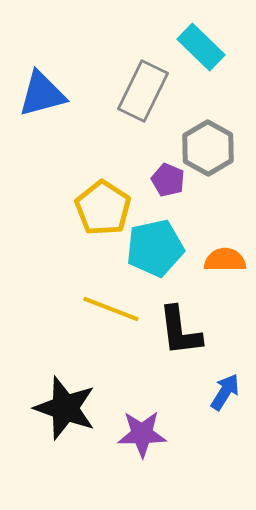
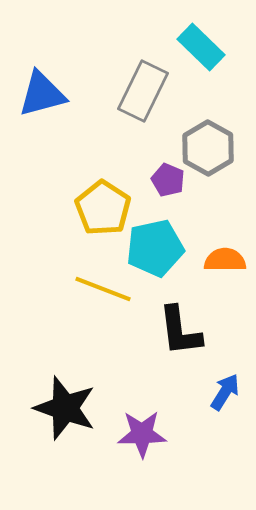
yellow line: moved 8 px left, 20 px up
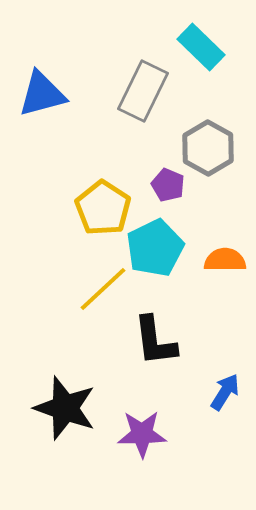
purple pentagon: moved 5 px down
cyan pentagon: rotated 14 degrees counterclockwise
yellow line: rotated 64 degrees counterclockwise
black L-shape: moved 25 px left, 10 px down
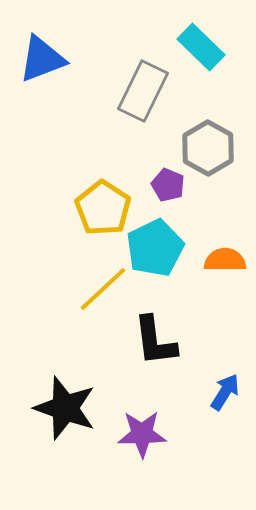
blue triangle: moved 35 px up; rotated 6 degrees counterclockwise
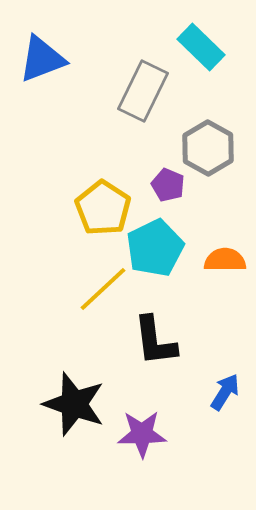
black star: moved 9 px right, 4 px up
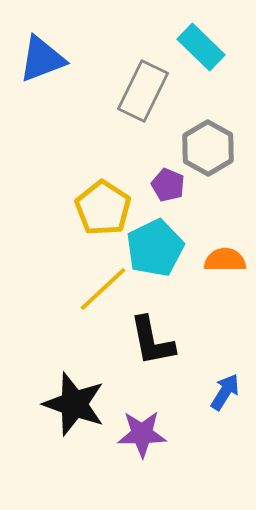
black L-shape: moved 3 px left; rotated 4 degrees counterclockwise
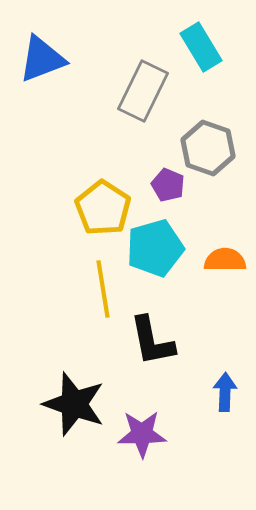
cyan rectangle: rotated 15 degrees clockwise
gray hexagon: rotated 10 degrees counterclockwise
cyan pentagon: rotated 10 degrees clockwise
yellow line: rotated 56 degrees counterclockwise
blue arrow: rotated 30 degrees counterclockwise
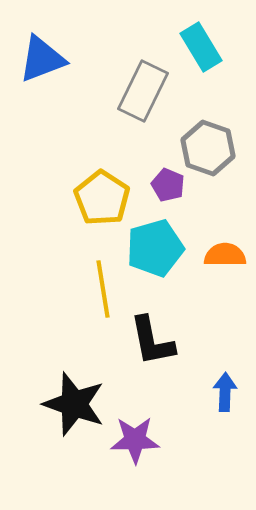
yellow pentagon: moved 1 px left, 10 px up
orange semicircle: moved 5 px up
purple star: moved 7 px left, 6 px down
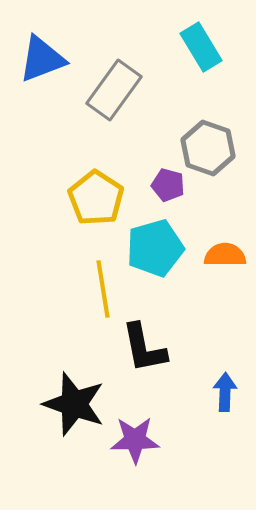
gray rectangle: moved 29 px left, 1 px up; rotated 10 degrees clockwise
purple pentagon: rotated 8 degrees counterclockwise
yellow pentagon: moved 6 px left
black L-shape: moved 8 px left, 7 px down
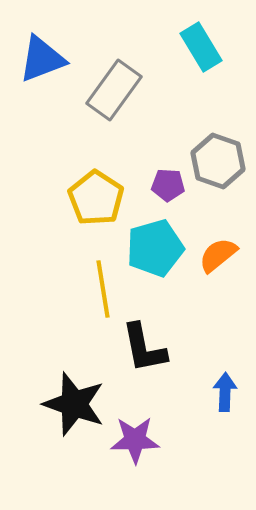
gray hexagon: moved 10 px right, 13 px down
purple pentagon: rotated 12 degrees counterclockwise
orange semicircle: moved 7 px left; rotated 39 degrees counterclockwise
